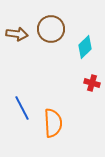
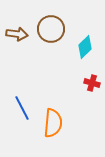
orange semicircle: rotated 8 degrees clockwise
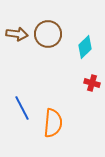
brown circle: moved 3 px left, 5 px down
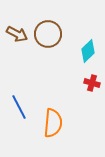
brown arrow: rotated 20 degrees clockwise
cyan diamond: moved 3 px right, 4 px down
blue line: moved 3 px left, 1 px up
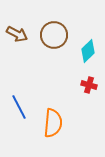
brown circle: moved 6 px right, 1 px down
red cross: moved 3 px left, 2 px down
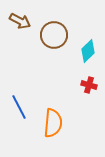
brown arrow: moved 3 px right, 13 px up
